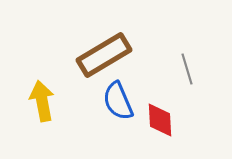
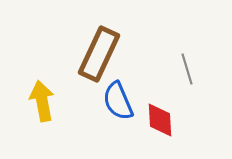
brown rectangle: moved 5 px left, 1 px up; rotated 34 degrees counterclockwise
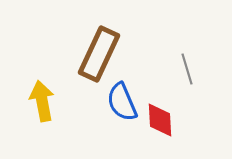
blue semicircle: moved 4 px right, 1 px down
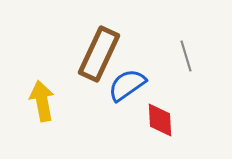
gray line: moved 1 px left, 13 px up
blue semicircle: moved 5 px right, 17 px up; rotated 78 degrees clockwise
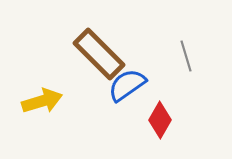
brown rectangle: rotated 70 degrees counterclockwise
yellow arrow: rotated 84 degrees clockwise
red diamond: rotated 33 degrees clockwise
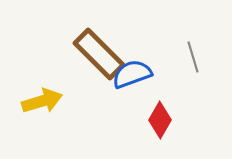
gray line: moved 7 px right, 1 px down
blue semicircle: moved 5 px right, 11 px up; rotated 15 degrees clockwise
